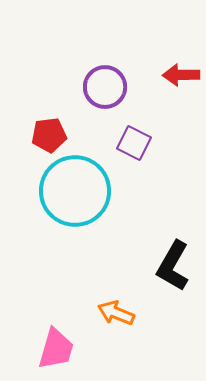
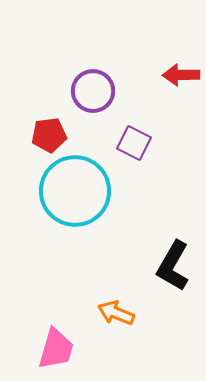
purple circle: moved 12 px left, 4 px down
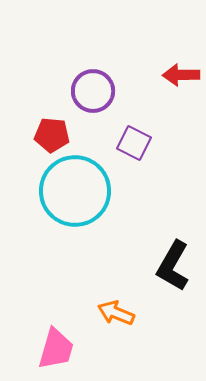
red pentagon: moved 3 px right; rotated 12 degrees clockwise
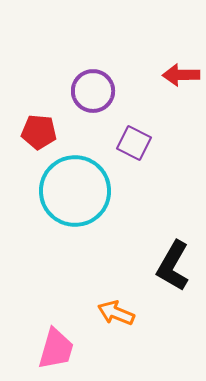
red pentagon: moved 13 px left, 3 px up
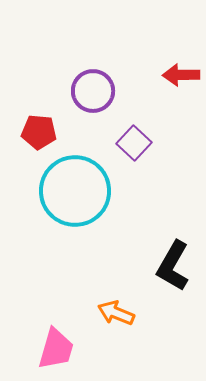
purple square: rotated 16 degrees clockwise
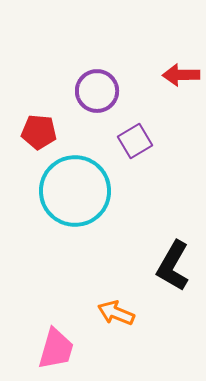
purple circle: moved 4 px right
purple square: moved 1 px right, 2 px up; rotated 16 degrees clockwise
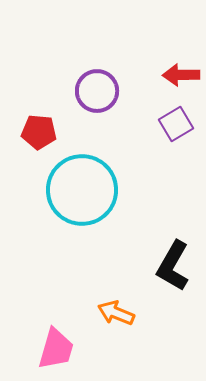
purple square: moved 41 px right, 17 px up
cyan circle: moved 7 px right, 1 px up
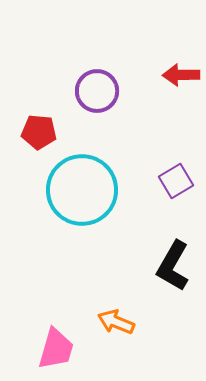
purple square: moved 57 px down
orange arrow: moved 9 px down
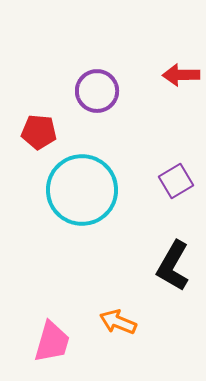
orange arrow: moved 2 px right
pink trapezoid: moved 4 px left, 7 px up
